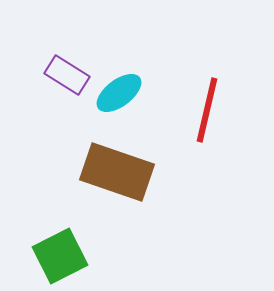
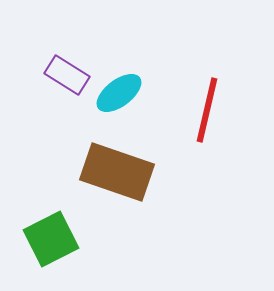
green square: moved 9 px left, 17 px up
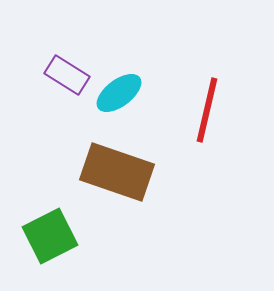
green square: moved 1 px left, 3 px up
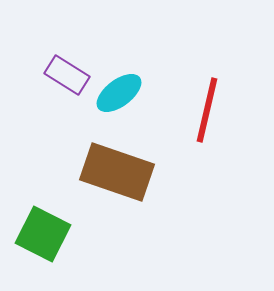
green square: moved 7 px left, 2 px up; rotated 36 degrees counterclockwise
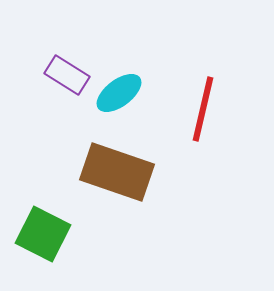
red line: moved 4 px left, 1 px up
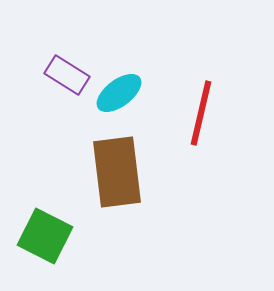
red line: moved 2 px left, 4 px down
brown rectangle: rotated 64 degrees clockwise
green square: moved 2 px right, 2 px down
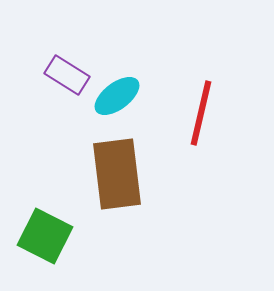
cyan ellipse: moved 2 px left, 3 px down
brown rectangle: moved 2 px down
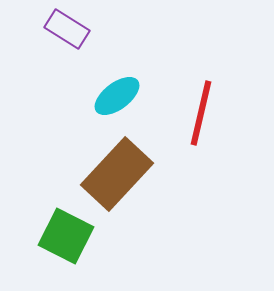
purple rectangle: moved 46 px up
brown rectangle: rotated 50 degrees clockwise
green square: moved 21 px right
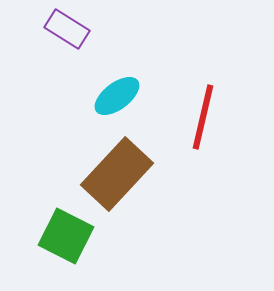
red line: moved 2 px right, 4 px down
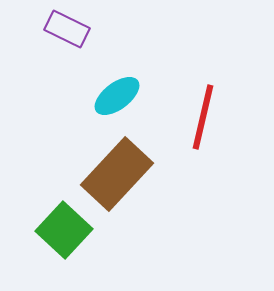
purple rectangle: rotated 6 degrees counterclockwise
green square: moved 2 px left, 6 px up; rotated 16 degrees clockwise
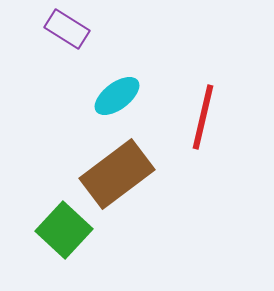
purple rectangle: rotated 6 degrees clockwise
brown rectangle: rotated 10 degrees clockwise
